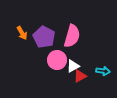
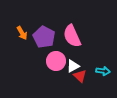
pink semicircle: rotated 140 degrees clockwise
pink circle: moved 1 px left, 1 px down
red triangle: rotated 48 degrees counterclockwise
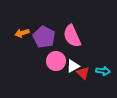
orange arrow: rotated 104 degrees clockwise
red triangle: moved 3 px right, 3 px up
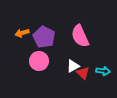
pink semicircle: moved 8 px right
pink circle: moved 17 px left
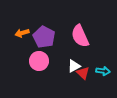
white triangle: moved 1 px right
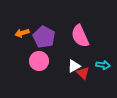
cyan arrow: moved 6 px up
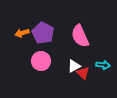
purple pentagon: moved 1 px left, 4 px up
pink circle: moved 2 px right
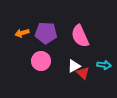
purple pentagon: moved 3 px right; rotated 25 degrees counterclockwise
cyan arrow: moved 1 px right
